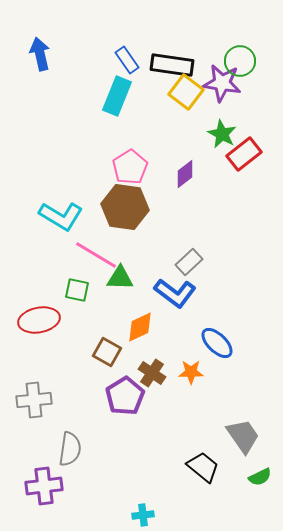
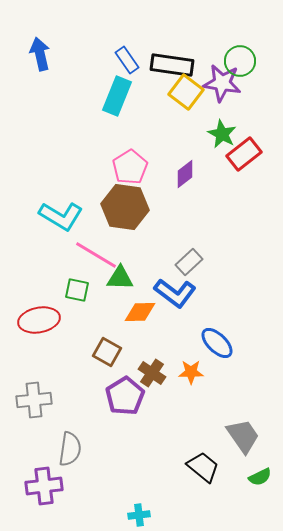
orange diamond: moved 15 px up; rotated 24 degrees clockwise
cyan cross: moved 4 px left
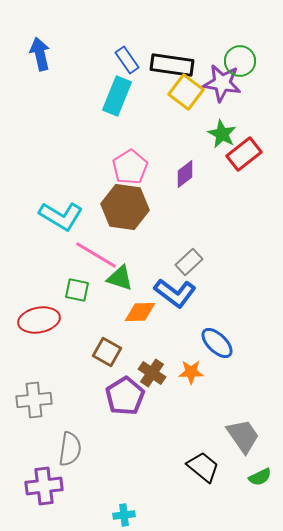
green triangle: rotated 16 degrees clockwise
cyan cross: moved 15 px left
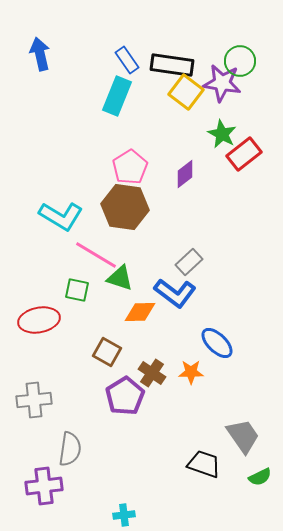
black trapezoid: moved 1 px right, 3 px up; rotated 20 degrees counterclockwise
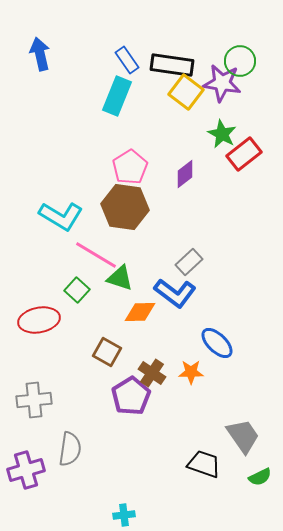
green square: rotated 30 degrees clockwise
purple pentagon: moved 6 px right
purple cross: moved 18 px left, 16 px up; rotated 9 degrees counterclockwise
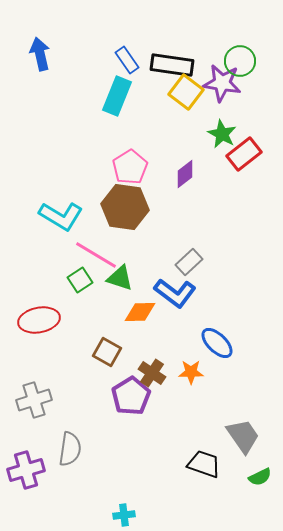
green square: moved 3 px right, 10 px up; rotated 15 degrees clockwise
gray cross: rotated 12 degrees counterclockwise
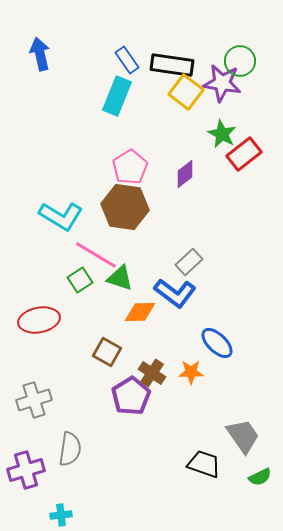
cyan cross: moved 63 px left
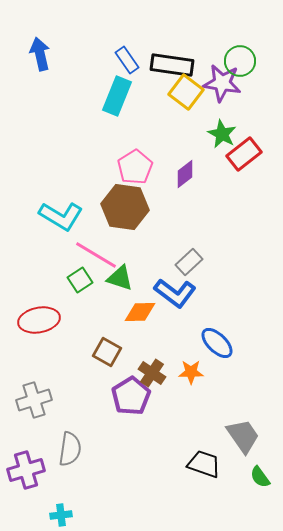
pink pentagon: moved 5 px right
green semicircle: rotated 80 degrees clockwise
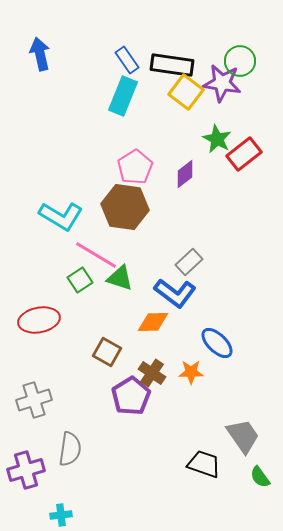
cyan rectangle: moved 6 px right
green star: moved 5 px left, 5 px down
orange diamond: moved 13 px right, 10 px down
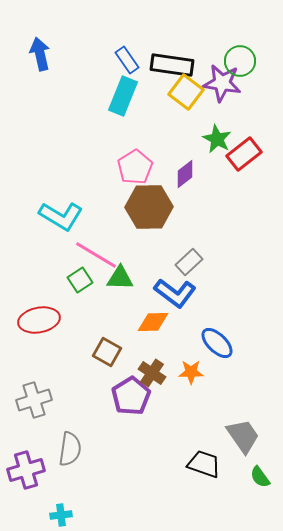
brown hexagon: moved 24 px right; rotated 9 degrees counterclockwise
green triangle: rotated 16 degrees counterclockwise
